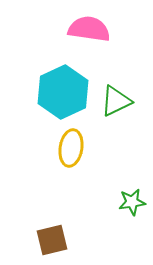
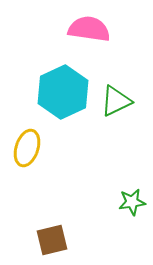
yellow ellipse: moved 44 px left; rotated 9 degrees clockwise
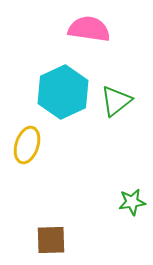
green triangle: rotated 12 degrees counterclockwise
yellow ellipse: moved 3 px up
brown square: moved 1 px left; rotated 12 degrees clockwise
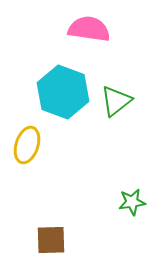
cyan hexagon: rotated 15 degrees counterclockwise
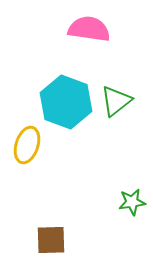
cyan hexagon: moved 3 px right, 10 px down
